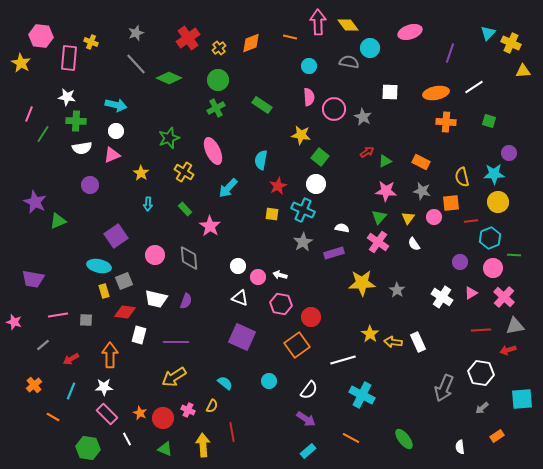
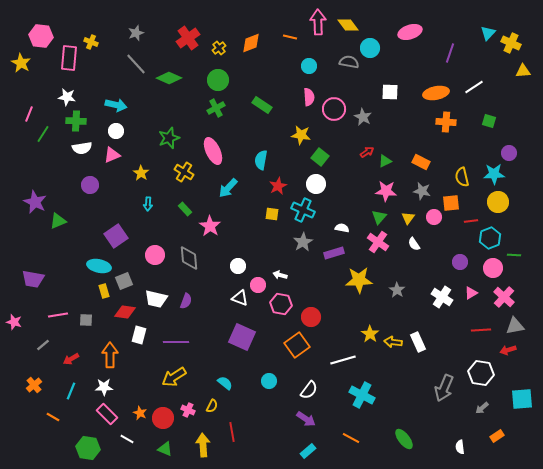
pink circle at (258, 277): moved 8 px down
yellow star at (362, 283): moved 3 px left, 3 px up
white line at (127, 439): rotated 32 degrees counterclockwise
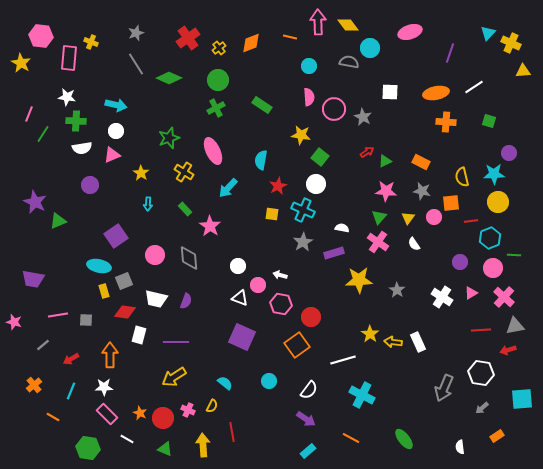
gray line at (136, 64): rotated 10 degrees clockwise
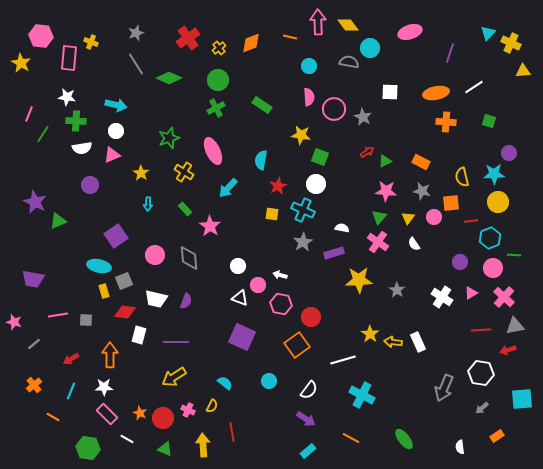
green square at (320, 157): rotated 18 degrees counterclockwise
gray line at (43, 345): moved 9 px left, 1 px up
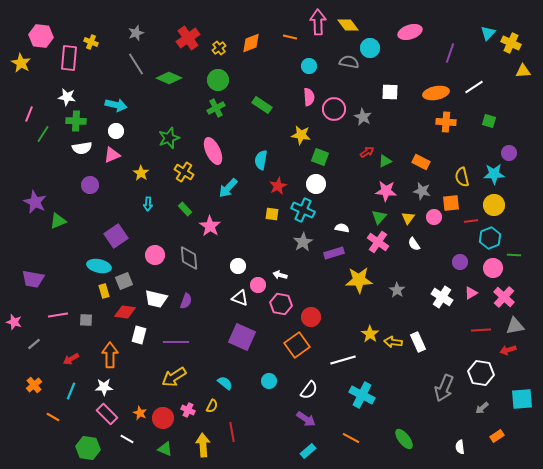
yellow circle at (498, 202): moved 4 px left, 3 px down
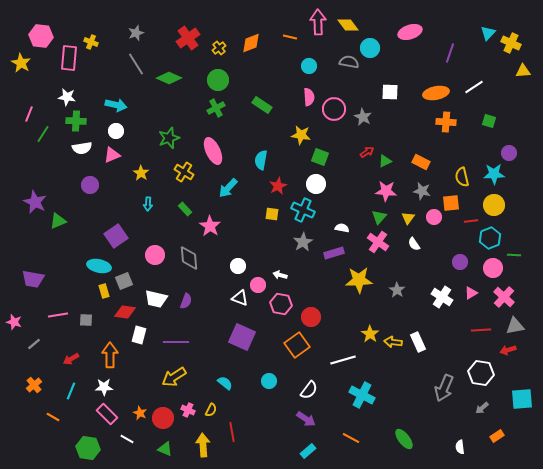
yellow semicircle at (212, 406): moved 1 px left, 4 px down
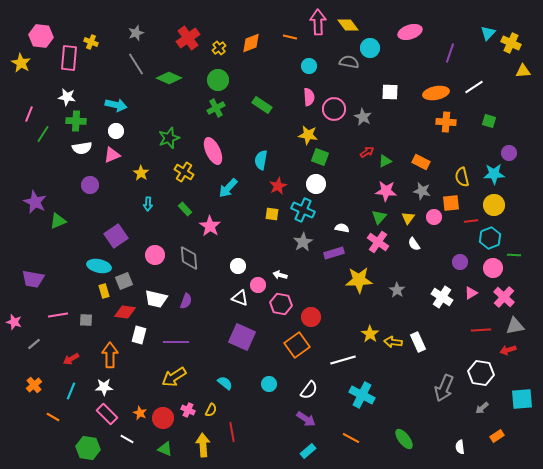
yellow star at (301, 135): moved 7 px right
cyan circle at (269, 381): moved 3 px down
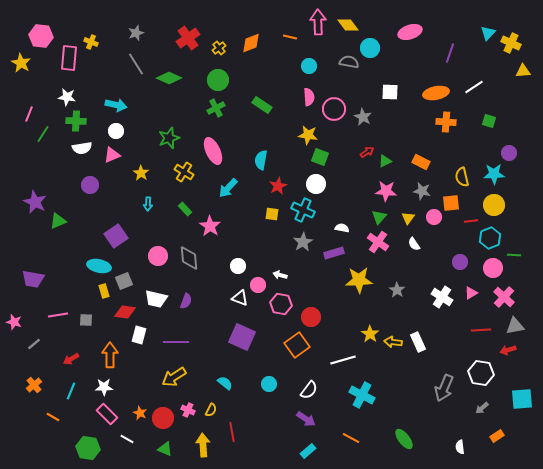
pink circle at (155, 255): moved 3 px right, 1 px down
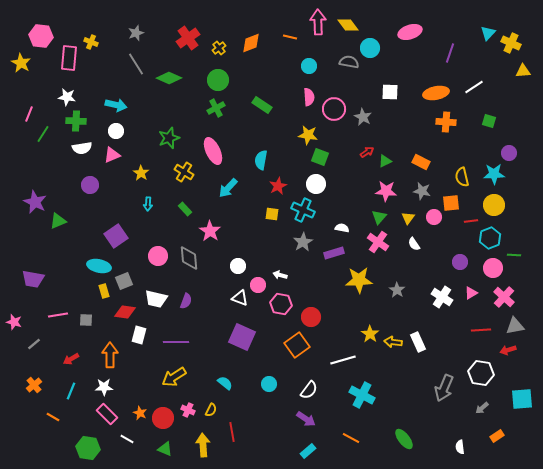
pink star at (210, 226): moved 5 px down
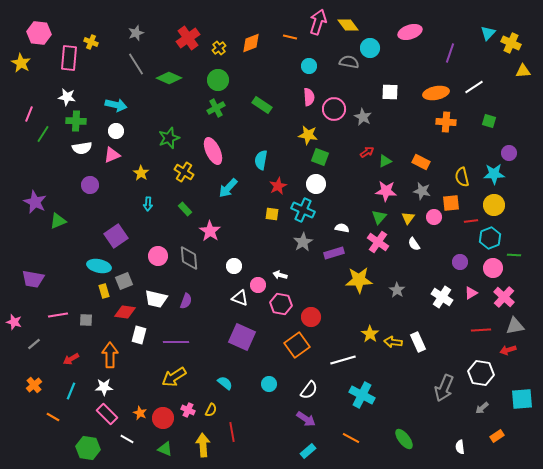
pink arrow at (318, 22): rotated 20 degrees clockwise
pink hexagon at (41, 36): moved 2 px left, 3 px up
white circle at (238, 266): moved 4 px left
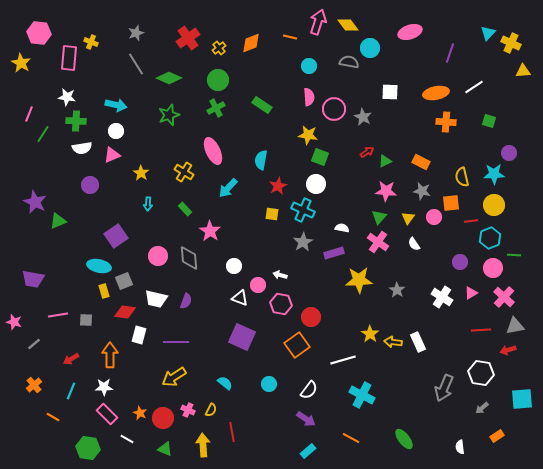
green star at (169, 138): moved 23 px up
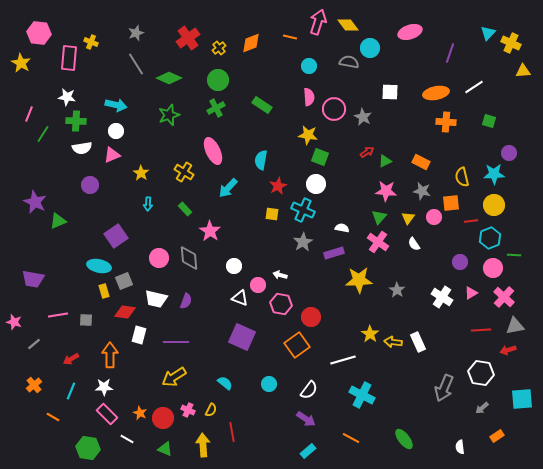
pink circle at (158, 256): moved 1 px right, 2 px down
